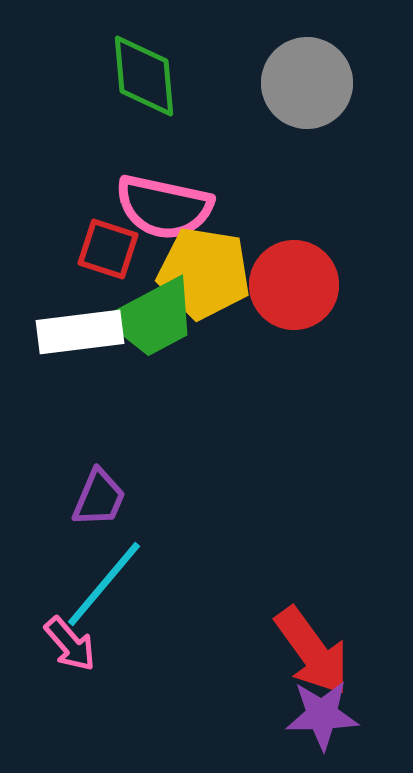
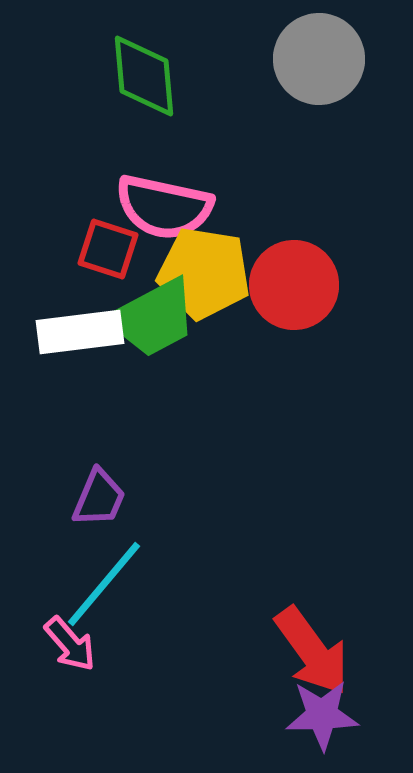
gray circle: moved 12 px right, 24 px up
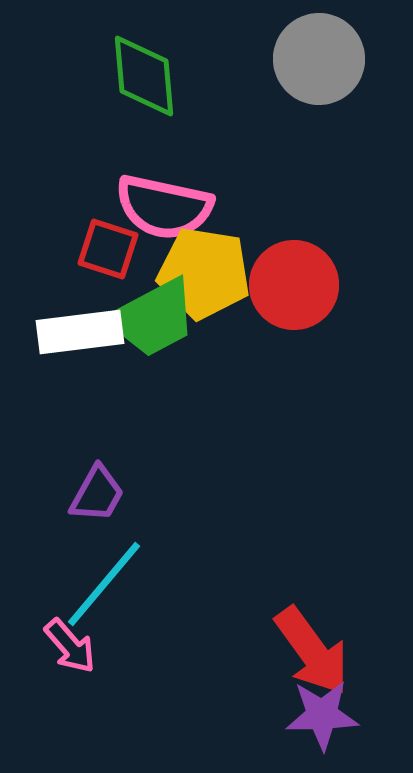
purple trapezoid: moved 2 px left, 4 px up; rotated 6 degrees clockwise
pink arrow: moved 2 px down
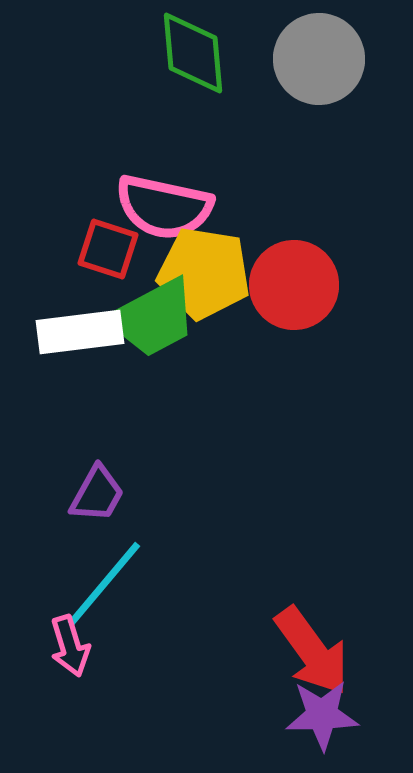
green diamond: moved 49 px right, 23 px up
pink arrow: rotated 24 degrees clockwise
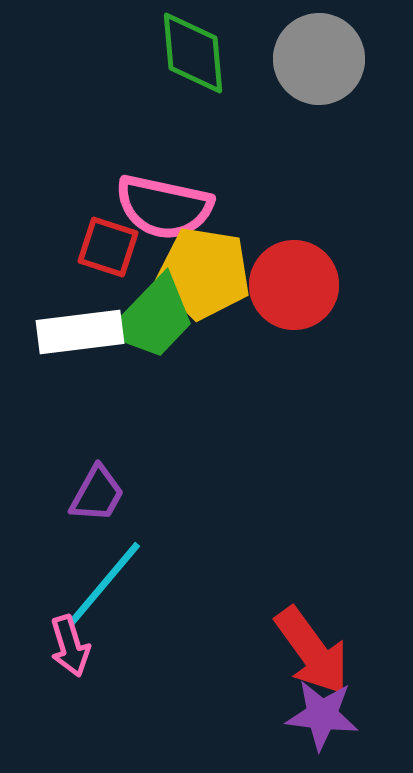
red square: moved 2 px up
green trapezoid: rotated 18 degrees counterclockwise
purple star: rotated 8 degrees clockwise
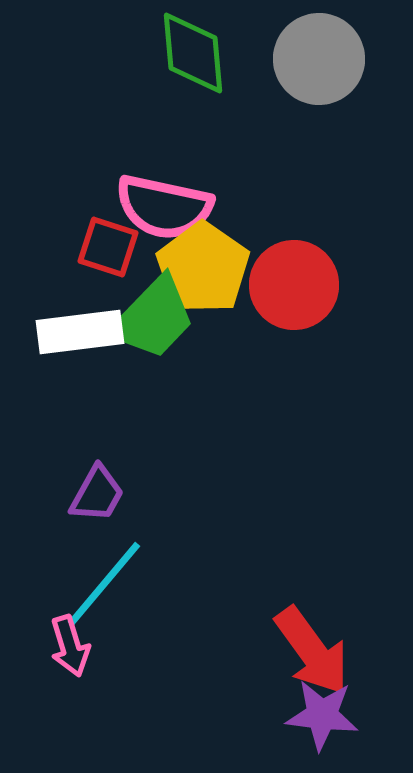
yellow pentagon: moved 1 px left, 5 px up; rotated 26 degrees clockwise
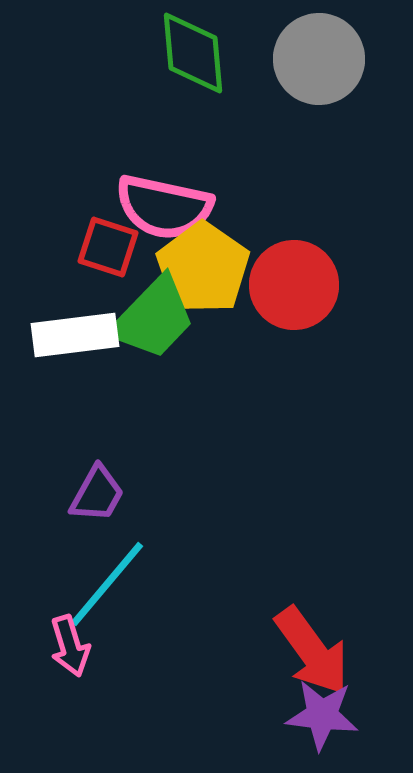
white rectangle: moved 5 px left, 3 px down
cyan line: moved 3 px right
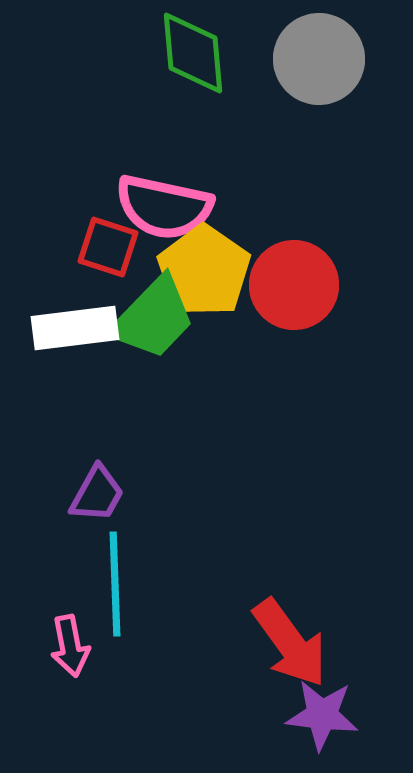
yellow pentagon: moved 1 px right, 3 px down
white rectangle: moved 7 px up
cyan line: moved 8 px right; rotated 42 degrees counterclockwise
pink arrow: rotated 6 degrees clockwise
red arrow: moved 22 px left, 8 px up
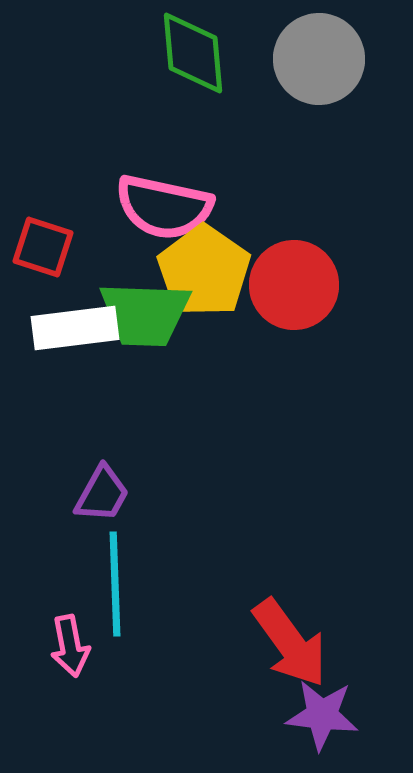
red square: moved 65 px left
green trapezoid: moved 8 px left, 4 px up; rotated 48 degrees clockwise
purple trapezoid: moved 5 px right
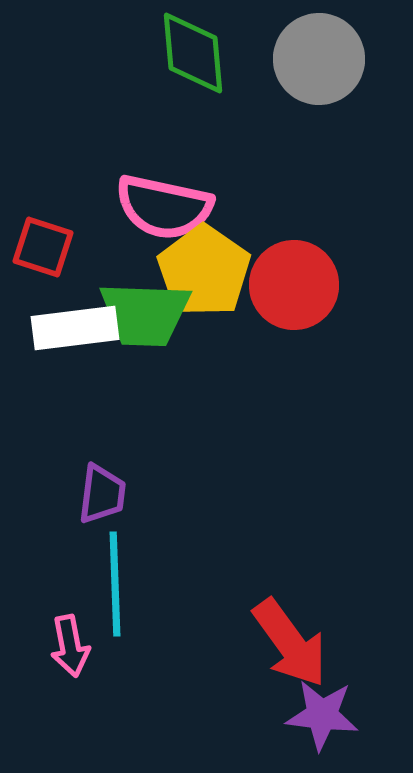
purple trapezoid: rotated 22 degrees counterclockwise
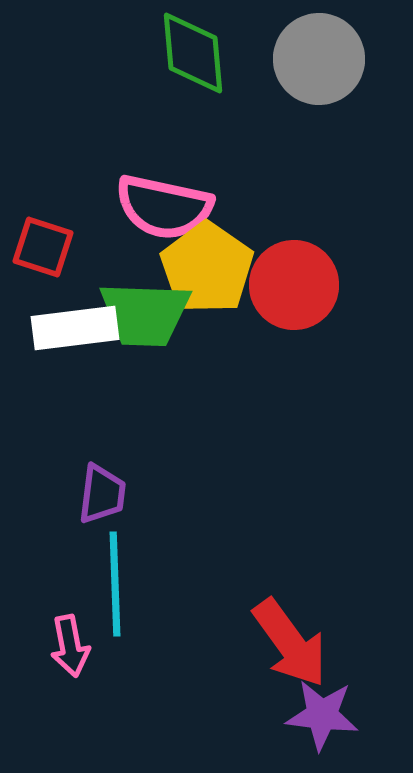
yellow pentagon: moved 3 px right, 3 px up
